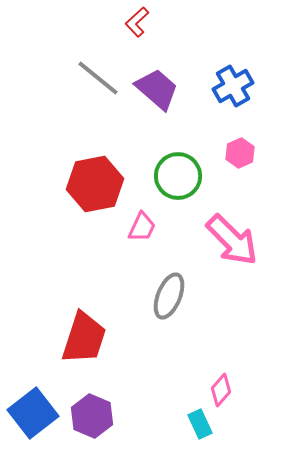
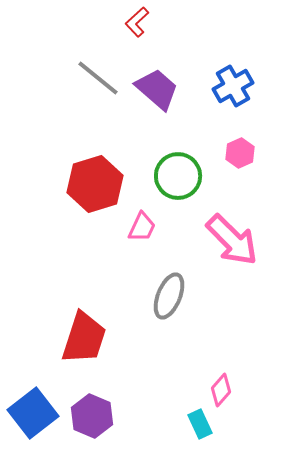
red hexagon: rotated 6 degrees counterclockwise
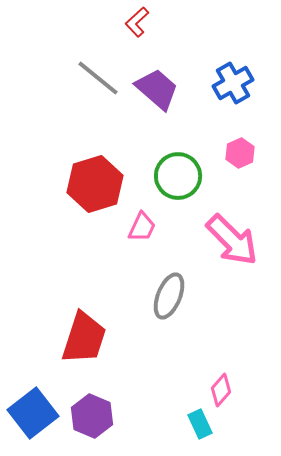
blue cross: moved 3 px up
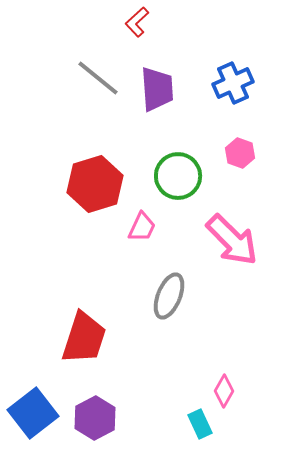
blue cross: rotated 6 degrees clockwise
purple trapezoid: rotated 45 degrees clockwise
pink hexagon: rotated 16 degrees counterclockwise
pink diamond: moved 3 px right, 1 px down; rotated 12 degrees counterclockwise
purple hexagon: moved 3 px right, 2 px down; rotated 9 degrees clockwise
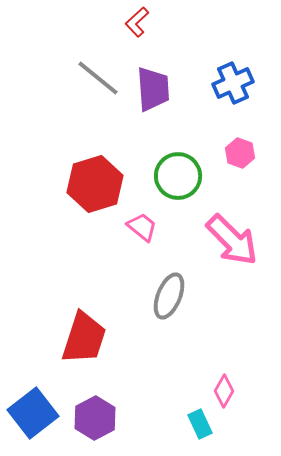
purple trapezoid: moved 4 px left
pink trapezoid: rotated 76 degrees counterclockwise
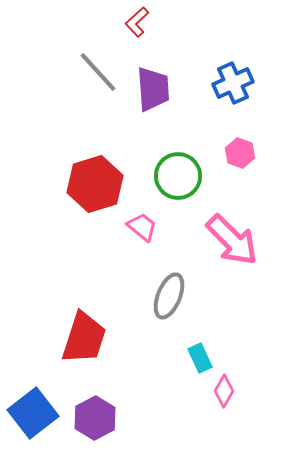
gray line: moved 6 px up; rotated 9 degrees clockwise
cyan rectangle: moved 66 px up
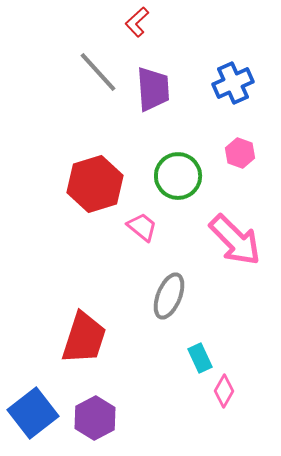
pink arrow: moved 3 px right
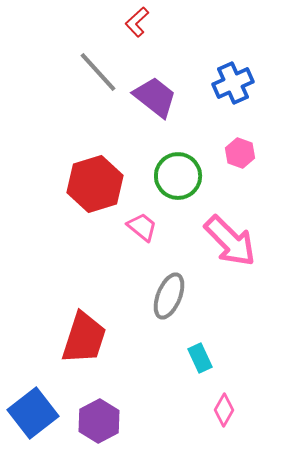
purple trapezoid: moved 2 px right, 8 px down; rotated 48 degrees counterclockwise
pink arrow: moved 5 px left, 1 px down
pink diamond: moved 19 px down
purple hexagon: moved 4 px right, 3 px down
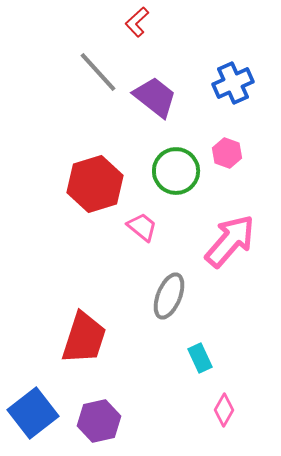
pink hexagon: moved 13 px left
green circle: moved 2 px left, 5 px up
pink arrow: rotated 94 degrees counterclockwise
purple hexagon: rotated 15 degrees clockwise
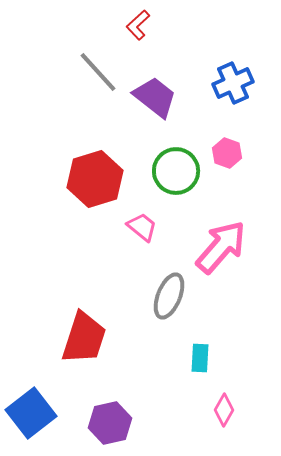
red L-shape: moved 1 px right, 3 px down
red hexagon: moved 5 px up
pink arrow: moved 9 px left, 6 px down
cyan rectangle: rotated 28 degrees clockwise
blue square: moved 2 px left
purple hexagon: moved 11 px right, 2 px down
